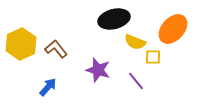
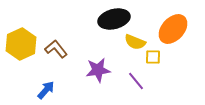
purple star: rotated 25 degrees counterclockwise
blue arrow: moved 2 px left, 3 px down
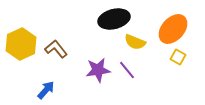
yellow square: moved 25 px right; rotated 28 degrees clockwise
purple line: moved 9 px left, 11 px up
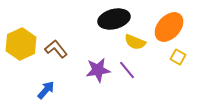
orange ellipse: moved 4 px left, 2 px up
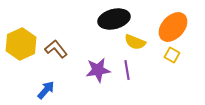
orange ellipse: moved 4 px right
yellow square: moved 6 px left, 2 px up
purple line: rotated 30 degrees clockwise
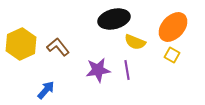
brown L-shape: moved 2 px right, 2 px up
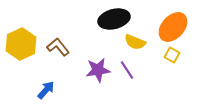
purple line: rotated 24 degrees counterclockwise
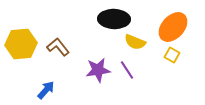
black ellipse: rotated 16 degrees clockwise
yellow hexagon: rotated 20 degrees clockwise
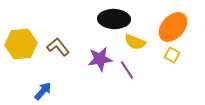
purple star: moved 2 px right, 11 px up
blue arrow: moved 3 px left, 1 px down
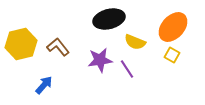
black ellipse: moved 5 px left; rotated 16 degrees counterclockwise
yellow hexagon: rotated 8 degrees counterclockwise
purple star: moved 1 px down
purple line: moved 1 px up
blue arrow: moved 1 px right, 6 px up
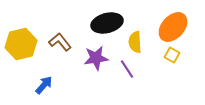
black ellipse: moved 2 px left, 4 px down
yellow semicircle: rotated 65 degrees clockwise
brown L-shape: moved 2 px right, 5 px up
purple star: moved 4 px left, 2 px up
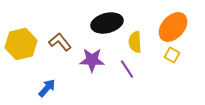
purple star: moved 4 px left, 2 px down; rotated 10 degrees clockwise
blue arrow: moved 3 px right, 3 px down
